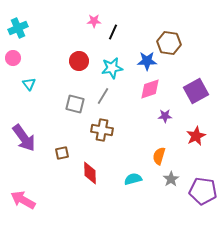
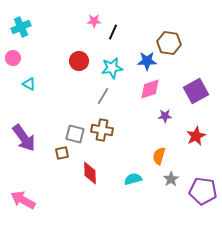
cyan cross: moved 3 px right, 1 px up
cyan triangle: rotated 24 degrees counterclockwise
gray square: moved 30 px down
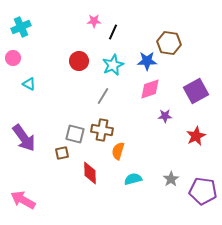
cyan star: moved 1 px right, 3 px up; rotated 15 degrees counterclockwise
orange semicircle: moved 41 px left, 5 px up
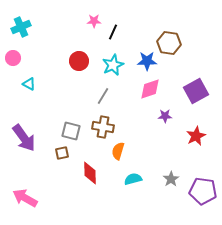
brown cross: moved 1 px right, 3 px up
gray square: moved 4 px left, 3 px up
pink arrow: moved 2 px right, 2 px up
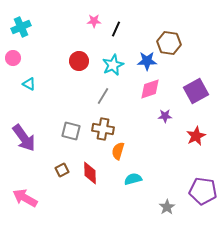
black line: moved 3 px right, 3 px up
brown cross: moved 2 px down
brown square: moved 17 px down; rotated 16 degrees counterclockwise
gray star: moved 4 px left, 28 px down
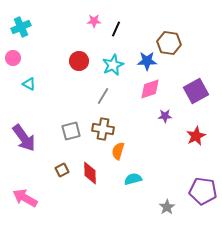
gray square: rotated 30 degrees counterclockwise
